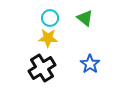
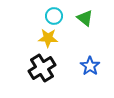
cyan circle: moved 4 px right, 2 px up
blue star: moved 2 px down
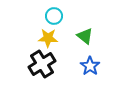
green triangle: moved 18 px down
black cross: moved 4 px up
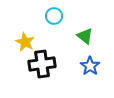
yellow star: moved 23 px left, 4 px down; rotated 24 degrees clockwise
black cross: rotated 24 degrees clockwise
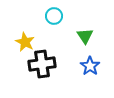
green triangle: rotated 18 degrees clockwise
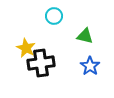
green triangle: rotated 42 degrees counterclockwise
yellow star: moved 1 px right, 6 px down
black cross: moved 1 px left, 1 px up
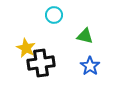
cyan circle: moved 1 px up
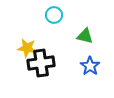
yellow star: moved 1 px right; rotated 18 degrees counterclockwise
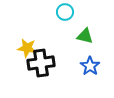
cyan circle: moved 11 px right, 3 px up
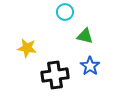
black cross: moved 14 px right, 12 px down
